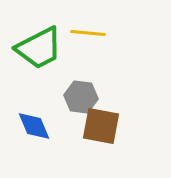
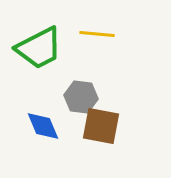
yellow line: moved 9 px right, 1 px down
blue diamond: moved 9 px right
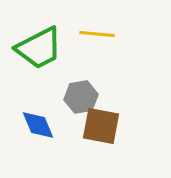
gray hexagon: rotated 16 degrees counterclockwise
blue diamond: moved 5 px left, 1 px up
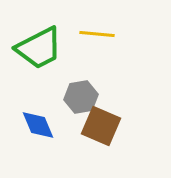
brown square: rotated 12 degrees clockwise
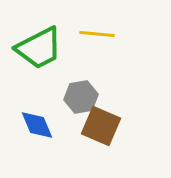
blue diamond: moved 1 px left
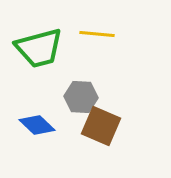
green trapezoid: rotated 12 degrees clockwise
gray hexagon: rotated 12 degrees clockwise
blue diamond: rotated 24 degrees counterclockwise
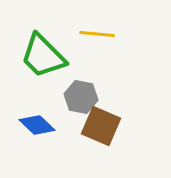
green trapezoid: moved 4 px right, 8 px down; rotated 60 degrees clockwise
gray hexagon: rotated 8 degrees clockwise
